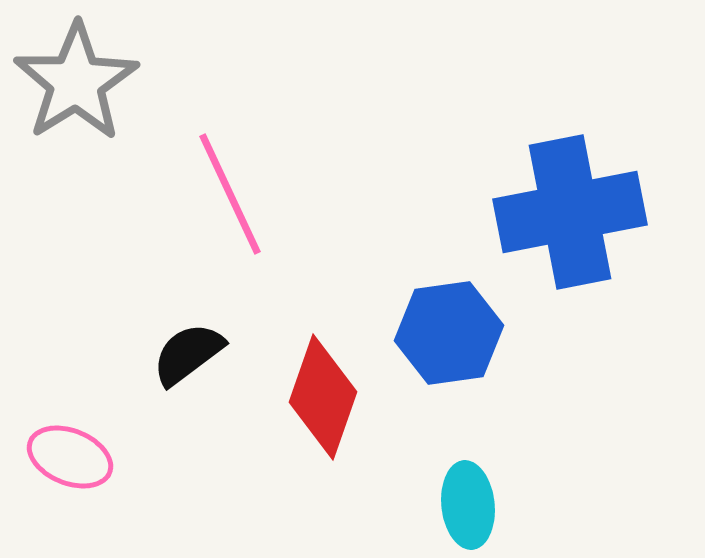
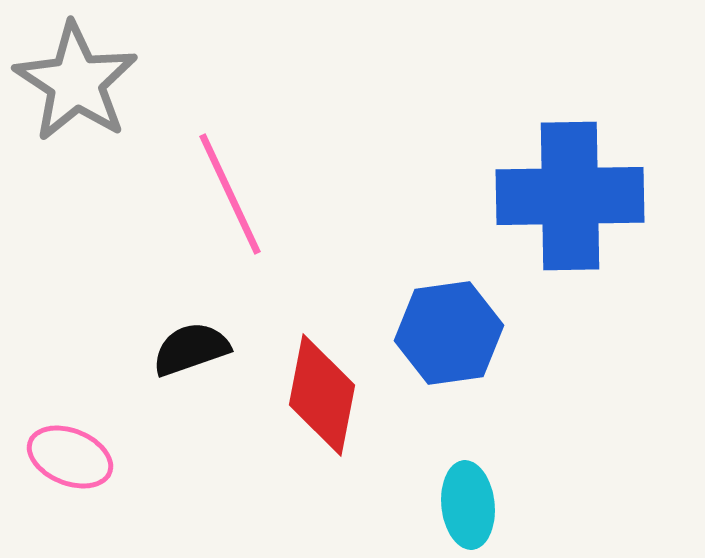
gray star: rotated 7 degrees counterclockwise
blue cross: moved 16 px up; rotated 10 degrees clockwise
black semicircle: moved 3 px right, 5 px up; rotated 18 degrees clockwise
red diamond: moved 1 px left, 2 px up; rotated 8 degrees counterclockwise
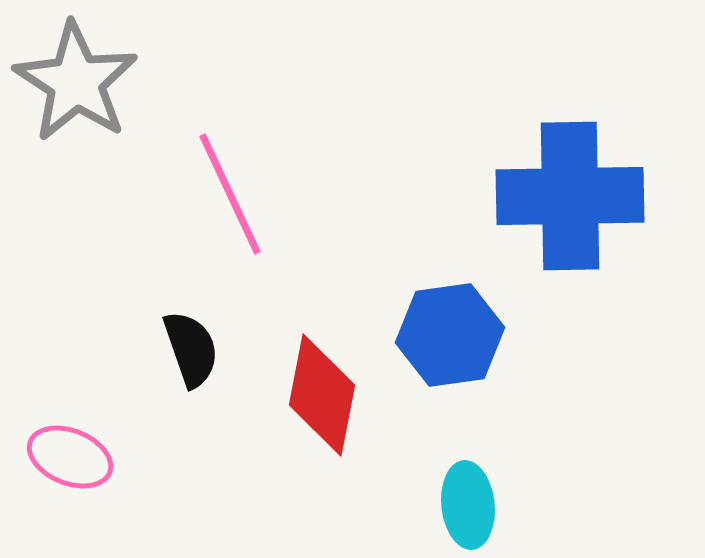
blue hexagon: moved 1 px right, 2 px down
black semicircle: rotated 90 degrees clockwise
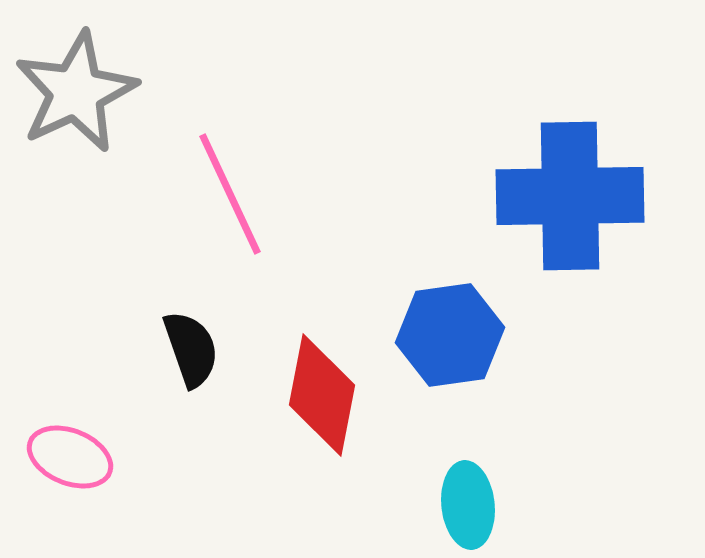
gray star: moved 10 px down; rotated 14 degrees clockwise
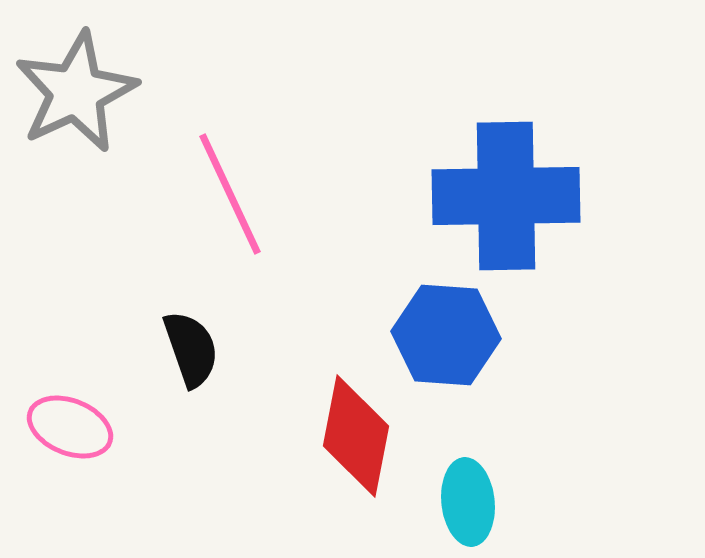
blue cross: moved 64 px left
blue hexagon: moved 4 px left; rotated 12 degrees clockwise
red diamond: moved 34 px right, 41 px down
pink ellipse: moved 30 px up
cyan ellipse: moved 3 px up
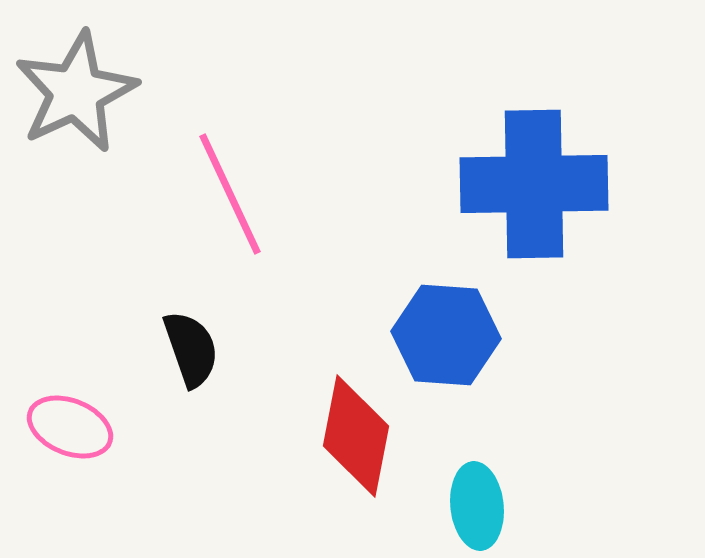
blue cross: moved 28 px right, 12 px up
cyan ellipse: moved 9 px right, 4 px down
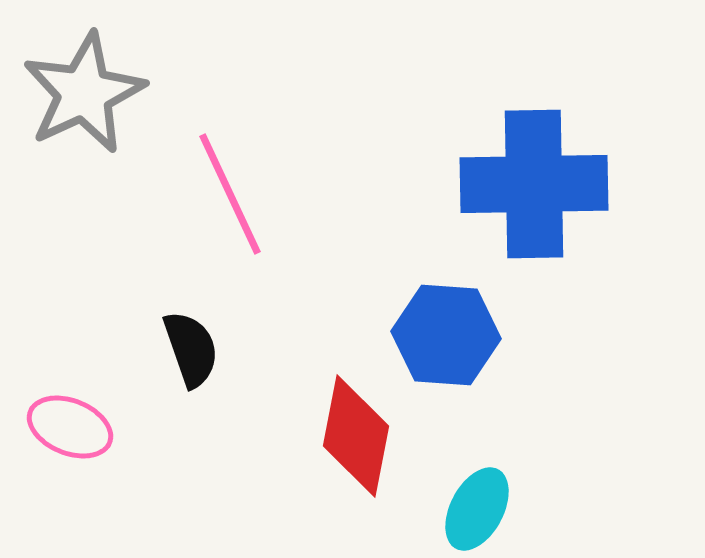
gray star: moved 8 px right, 1 px down
cyan ellipse: moved 3 px down; rotated 34 degrees clockwise
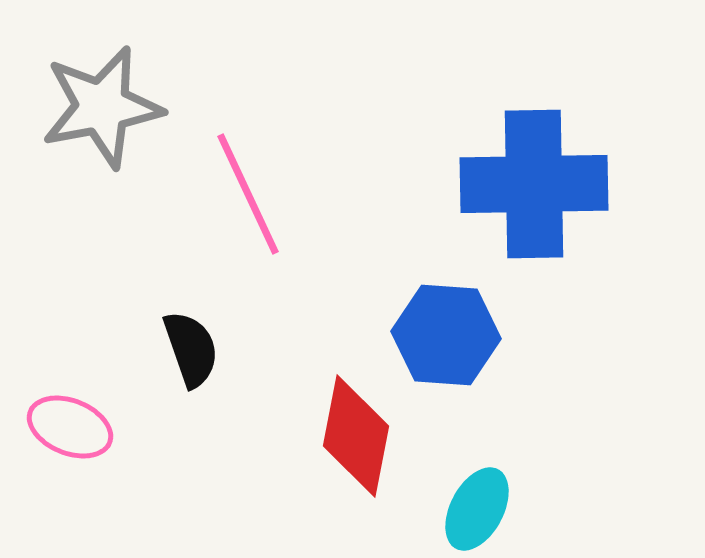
gray star: moved 18 px right, 14 px down; rotated 14 degrees clockwise
pink line: moved 18 px right
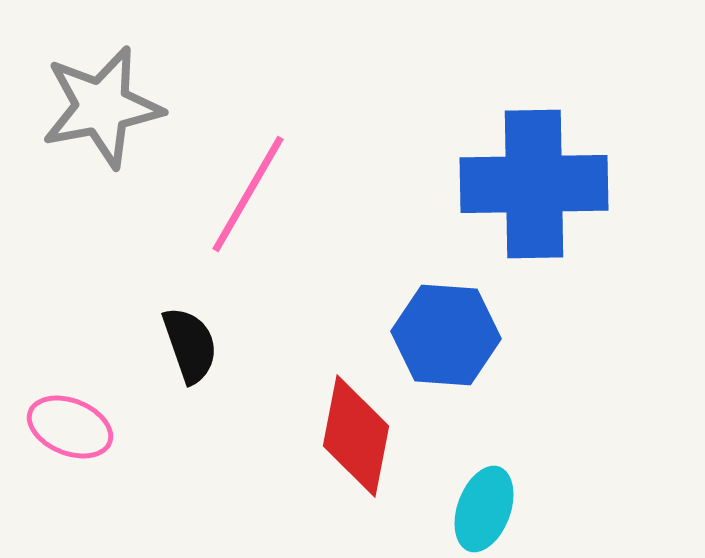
pink line: rotated 55 degrees clockwise
black semicircle: moved 1 px left, 4 px up
cyan ellipse: moved 7 px right; rotated 8 degrees counterclockwise
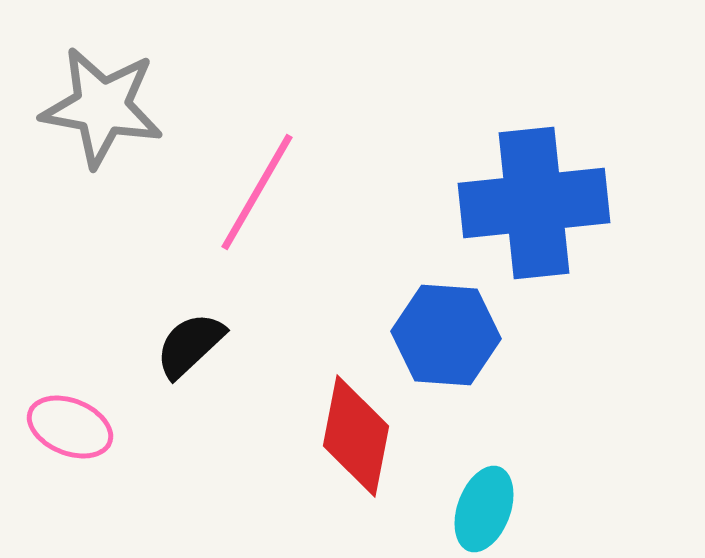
gray star: rotated 21 degrees clockwise
blue cross: moved 19 px down; rotated 5 degrees counterclockwise
pink line: moved 9 px right, 2 px up
black semicircle: rotated 114 degrees counterclockwise
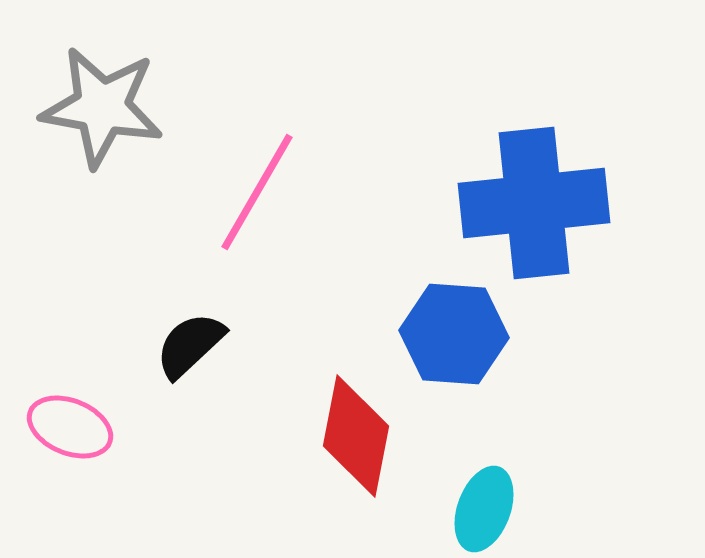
blue hexagon: moved 8 px right, 1 px up
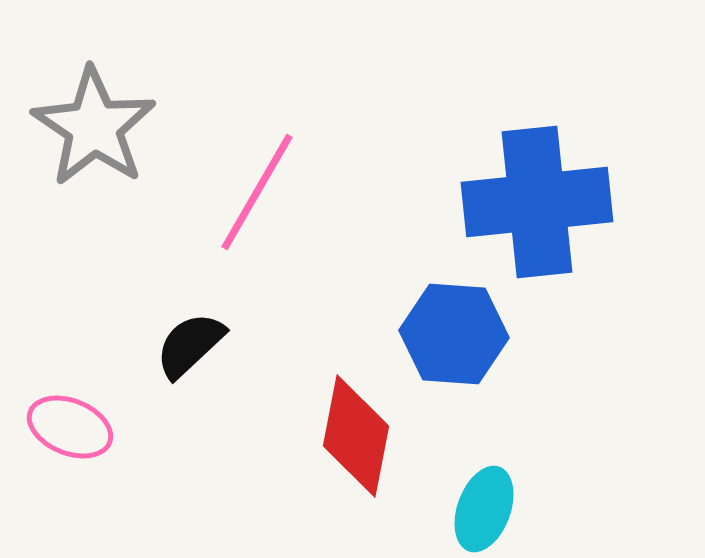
gray star: moved 8 px left, 20 px down; rotated 24 degrees clockwise
blue cross: moved 3 px right, 1 px up
